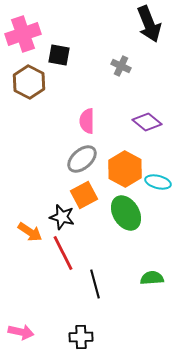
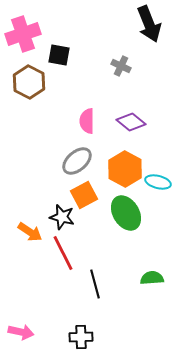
purple diamond: moved 16 px left
gray ellipse: moved 5 px left, 2 px down
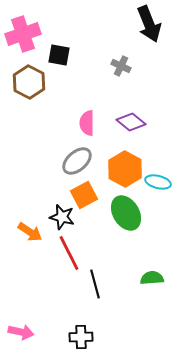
pink semicircle: moved 2 px down
red line: moved 6 px right
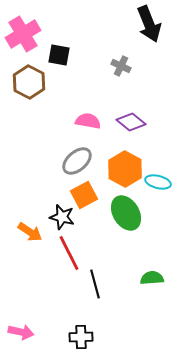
pink cross: rotated 12 degrees counterclockwise
pink semicircle: moved 1 px right, 2 px up; rotated 100 degrees clockwise
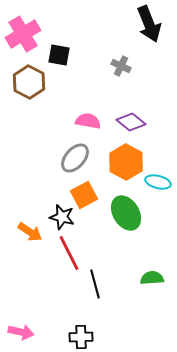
gray ellipse: moved 2 px left, 3 px up; rotated 8 degrees counterclockwise
orange hexagon: moved 1 px right, 7 px up
